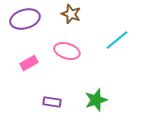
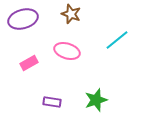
purple ellipse: moved 2 px left
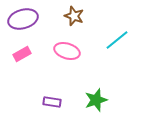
brown star: moved 3 px right, 2 px down
pink rectangle: moved 7 px left, 9 px up
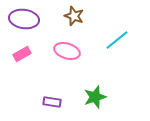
purple ellipse: moved 1 px right; rotated 24 degrees clockwise
green star: moved 1 px left, 3 px up
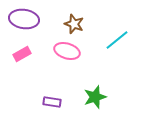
brown star: moved 8 px down
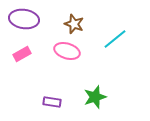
cyan line: moved 2 px left, 1 px up
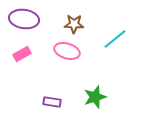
brown star: rotated 18 degrees counterclockwise
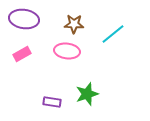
cyan line: moved 2 px left, 5 px up
pink ellipse: rotated 10 degrees counterclockwise
green star: moved 8 px left, 3 px up
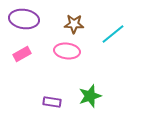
green star: moved 3 px right, 2 px down
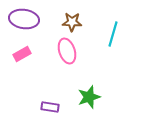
brown star: moved 2 px left, 2 px up
cyan line: rotated 35 degrees counterclockwise
pink ellipse: rotated 65 degrees clockwise
green star: moved 1 px left, 1 px down
purple rectangle: moved 2 px left, 5 px down
